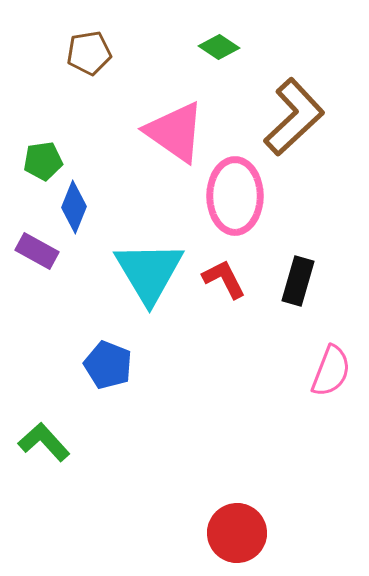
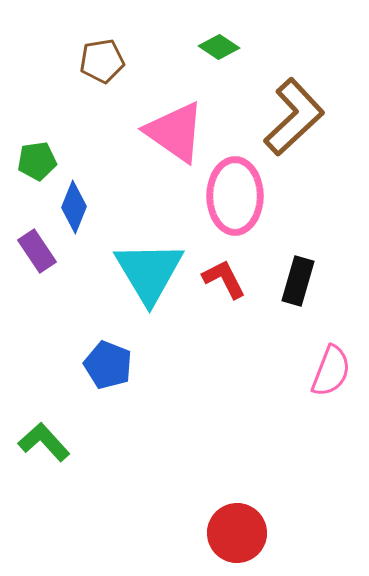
brown pentagon: moved 13 px right, 8 px down
green pentagon: moved 6 px left
purple rectangle: rotated 27 degrees clockwise
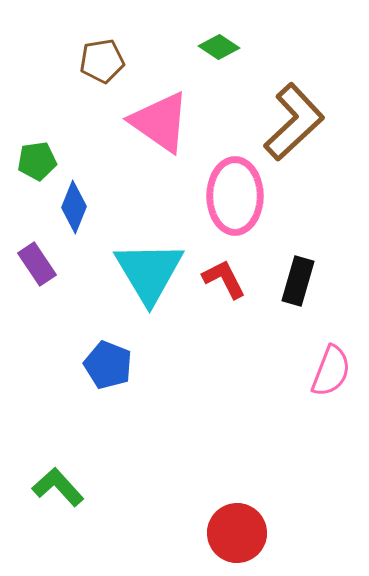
brown L-shape: moved 5 px down
pink triangle: moved 15 px left, 10 px up
purple rectangle: moved 13 px down
green L-shape: moved 14 px right, 45 px down
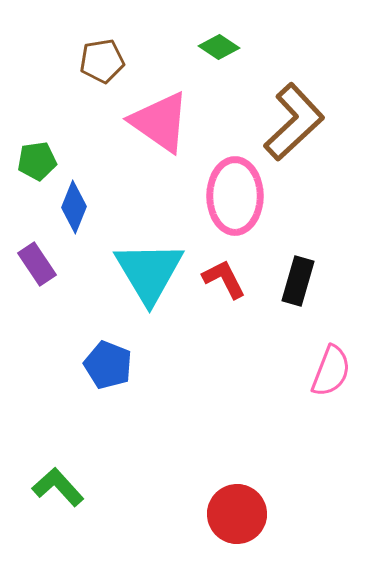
red circle: moved 19 px up
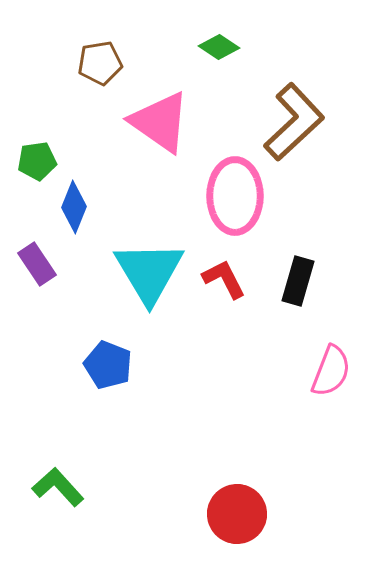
brown pentagon: moved 2 px left, 2 px down
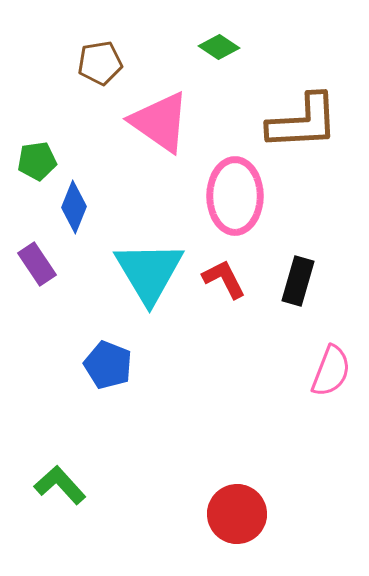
brown L-shape: moved 9 px right; rotated 40 degrees clockwise
green L-shape: moved 2 px right, 2 px up
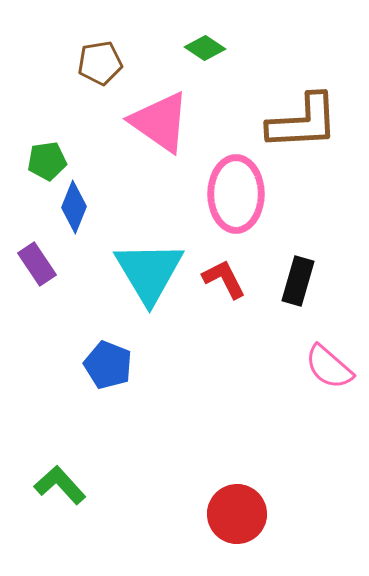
green diamond: moved 14 px left, 1 px down
green pentagon: moved 10 px right
pink ellipse: moved 1 px right, 2 px up
pink semicircle: moved 2 px left, 4 px up; rotated 110 degrees clockwise
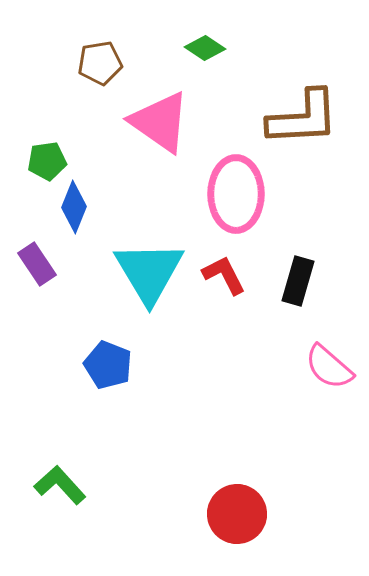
brown L-shape: moved 4 px up
red L-shape: moved 4 px up
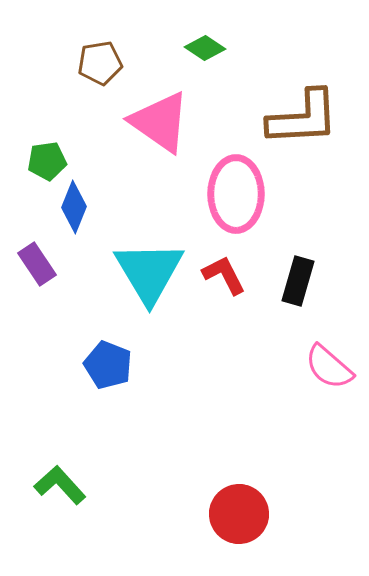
red circle: moved 2 px right
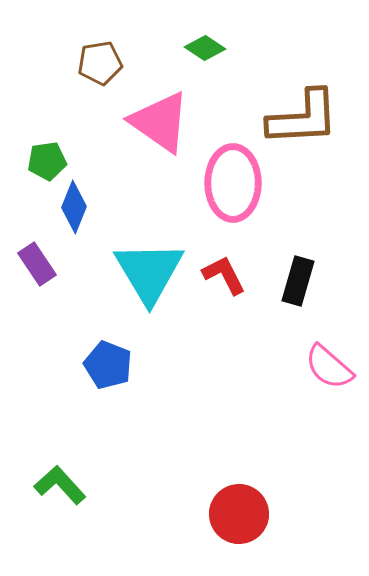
pink ellipse: moved 3 px left, 11 px up
